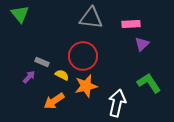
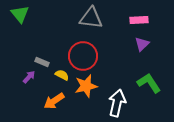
pink rectangle: moved 8 px right, 4 px up
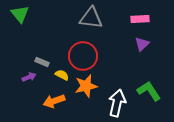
pink rectangle: moved 1 px right, 1 px up
purple arrow: rotated 24 degrees clockwise
green L-shape: moved 8 px down
orange arrow: rotated 15 degrees clockwise
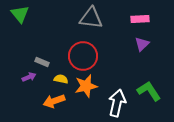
yellow semicircle: moved 1 px left, 4 px down; rotated 16 degrees counterclockwise
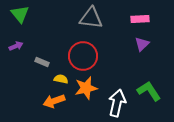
purple arrow: moved 13 px left, 31 px up
orange star: moved 2 px down
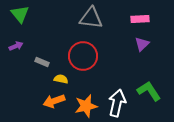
orange star: moved 18 px down
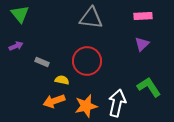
pink rectangle: moved 3 px right, 3 px up
red circle: moved 4 px right, 5 px down
yellow semicircle: moved 1 px right, 1 px down
green L-shape: moved 4 px up
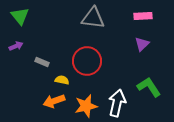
green triangle: moved 2 px down
gray triangle: moved 2 px right
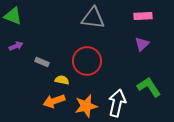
green triangle: moved 7 px left; rotated 30 degrees counterclockwise
